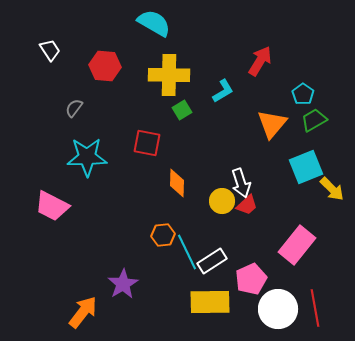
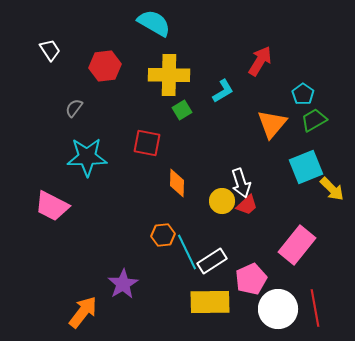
red hexagon: rotated 12 degrees counterclockwise
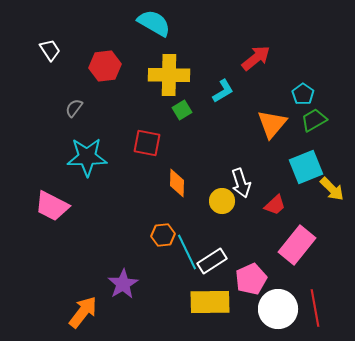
red arrow: moved 4 px left, 3 px up; rotated 20 degrees clockwise
red trapezoid: moved 28 px right
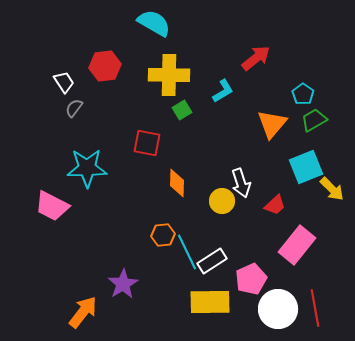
white trapezoid: moved 14 px right, 32 px down
cyan star: moved 11 px down
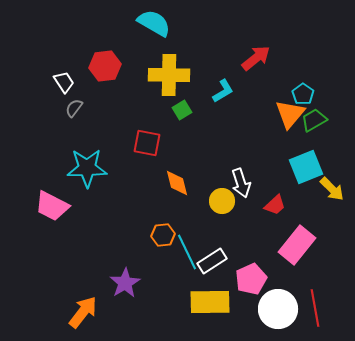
orange triangle: moved 18 px right, 10 px up
orange diamond: rotated 16 degrees counterclockwise
purple star: moved 2 px right, 1 px up
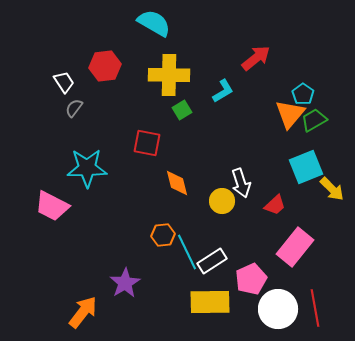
pink rectangle: moved 2 px left, 2 px down
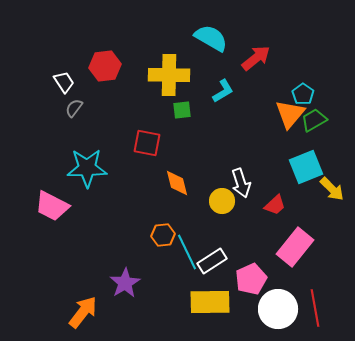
cyan semicircle: moved 57 px right, 15 px down
green square: rotated 24 degrees clockwise
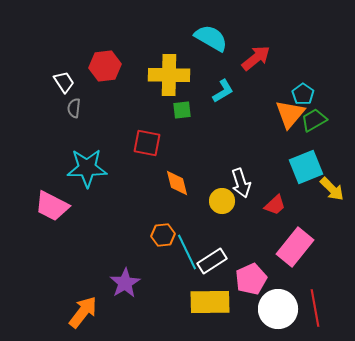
gray semicircle: rotated 30 degrees counterclockwise
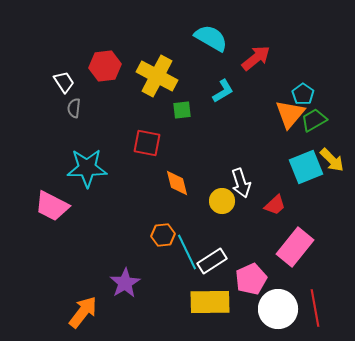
yellow cross: moved 12 px left, 1 px down; rotated 27 degrees clockwise
yellow arrow: moved 29 px up
